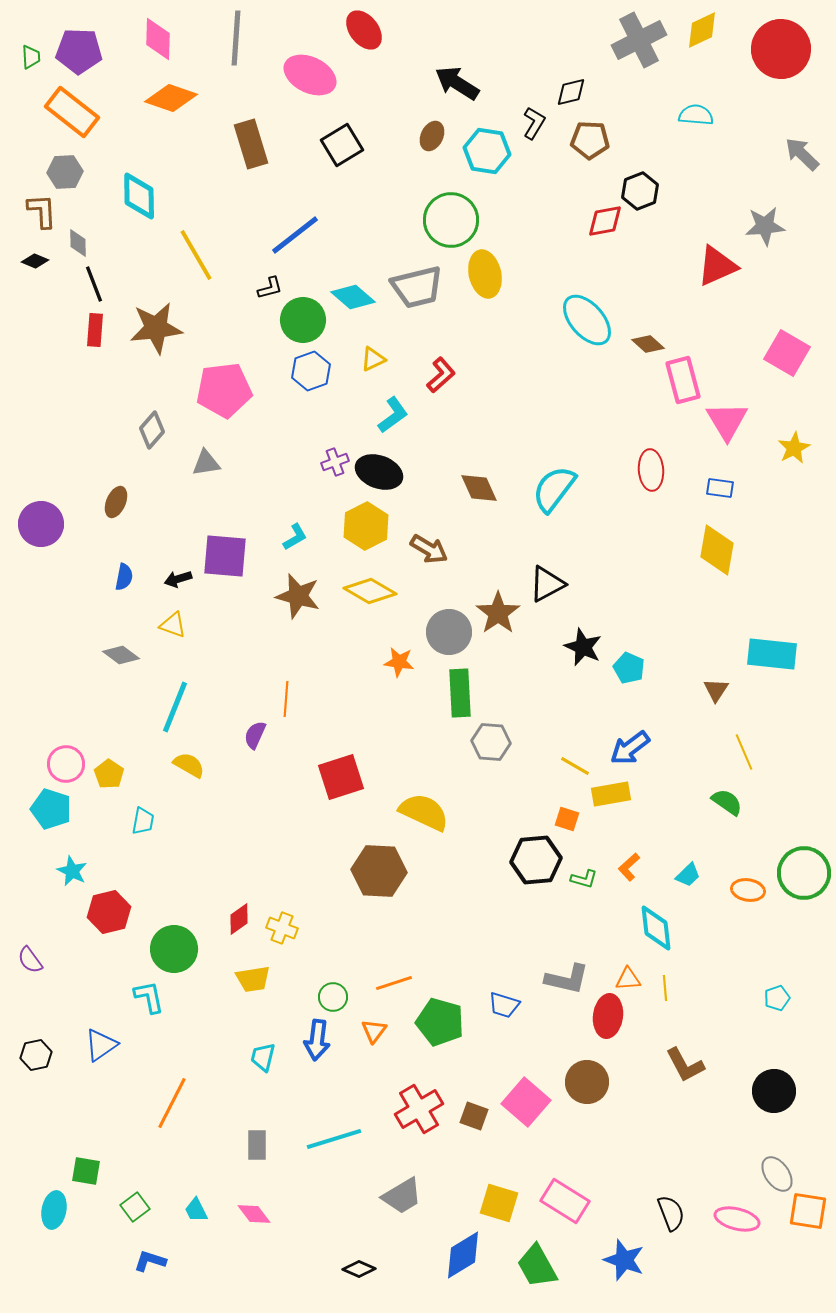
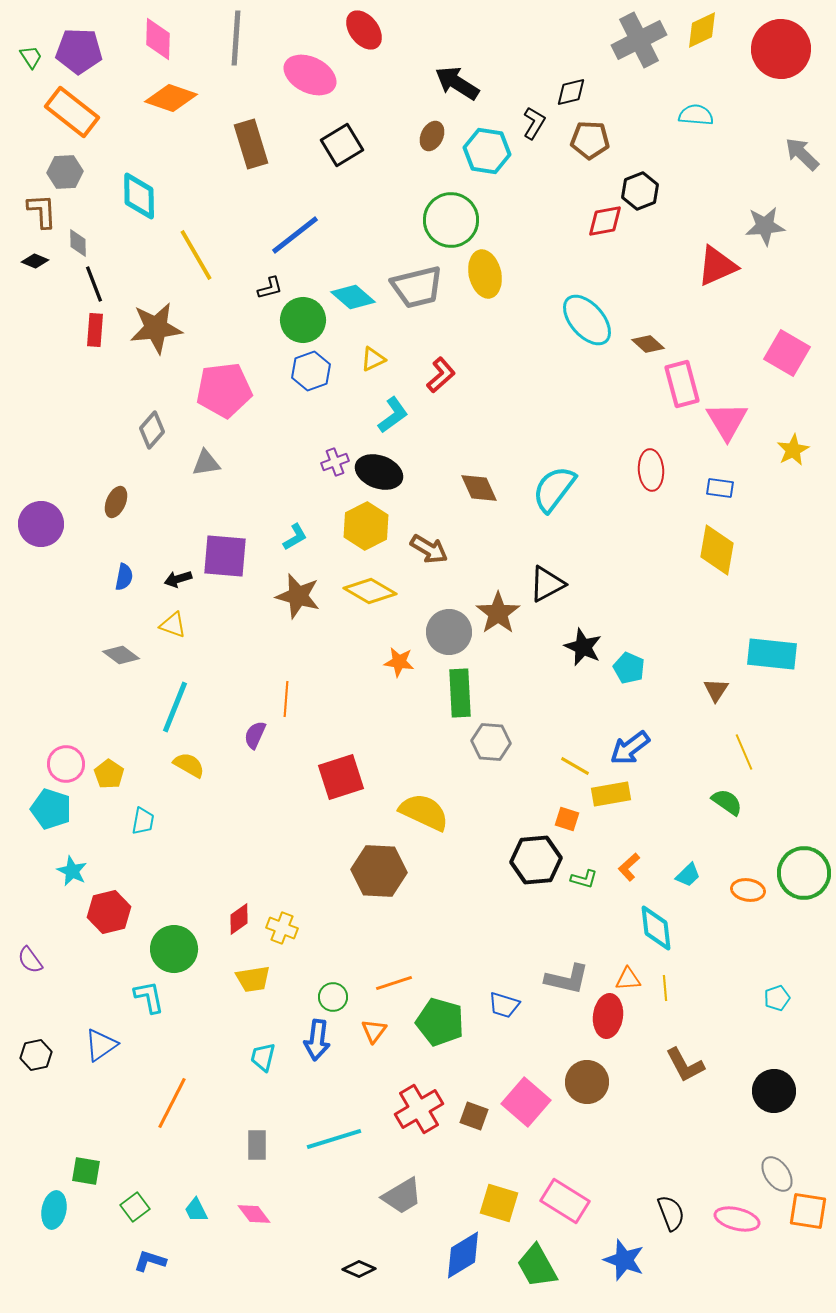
green trapezoid at (31, 57): rotated 30 degrees counterclockwise
pink rectangle at (683, 380): moved 1 px left, 4 px down
yellow star at (794, 448): moved 1 px left, 2 px down
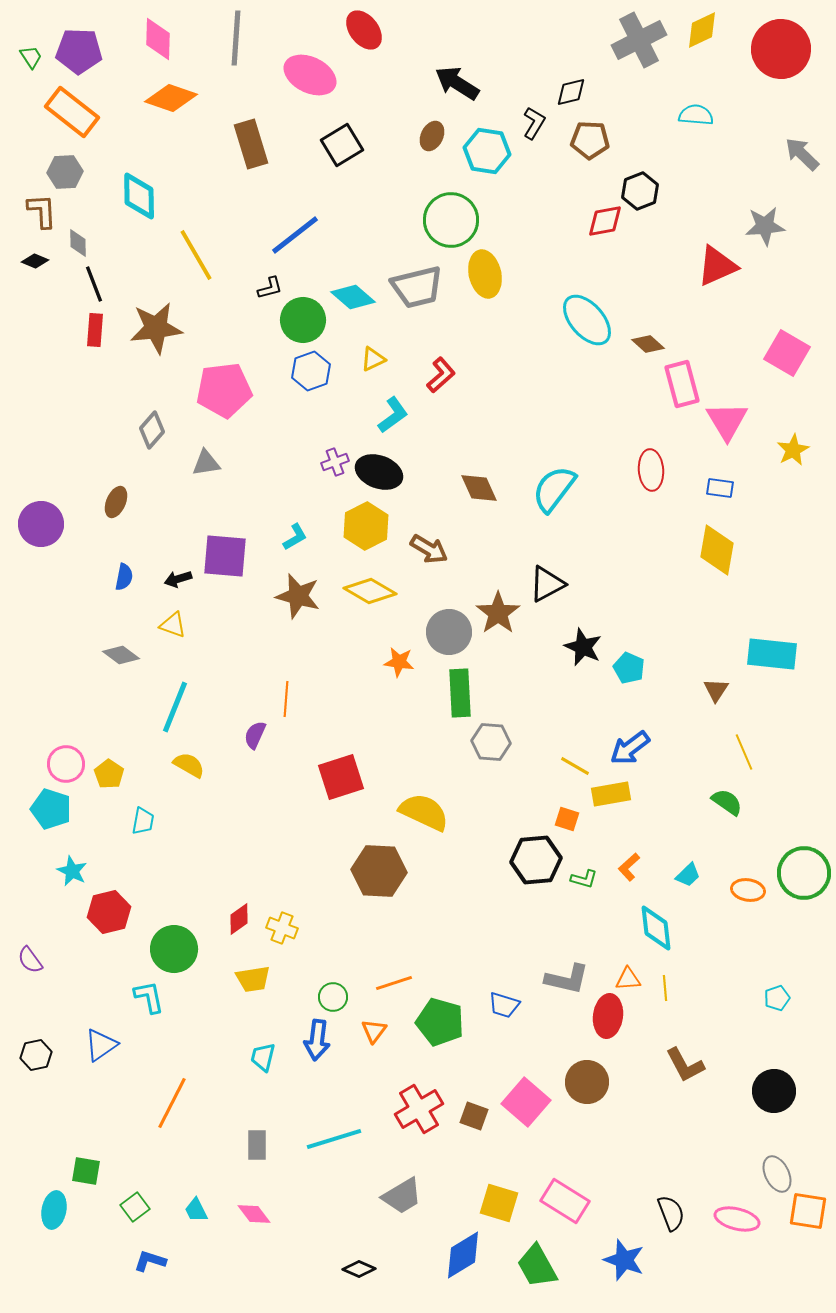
gray ellipse at (777, 1174): rotated 9 degrees clockwise
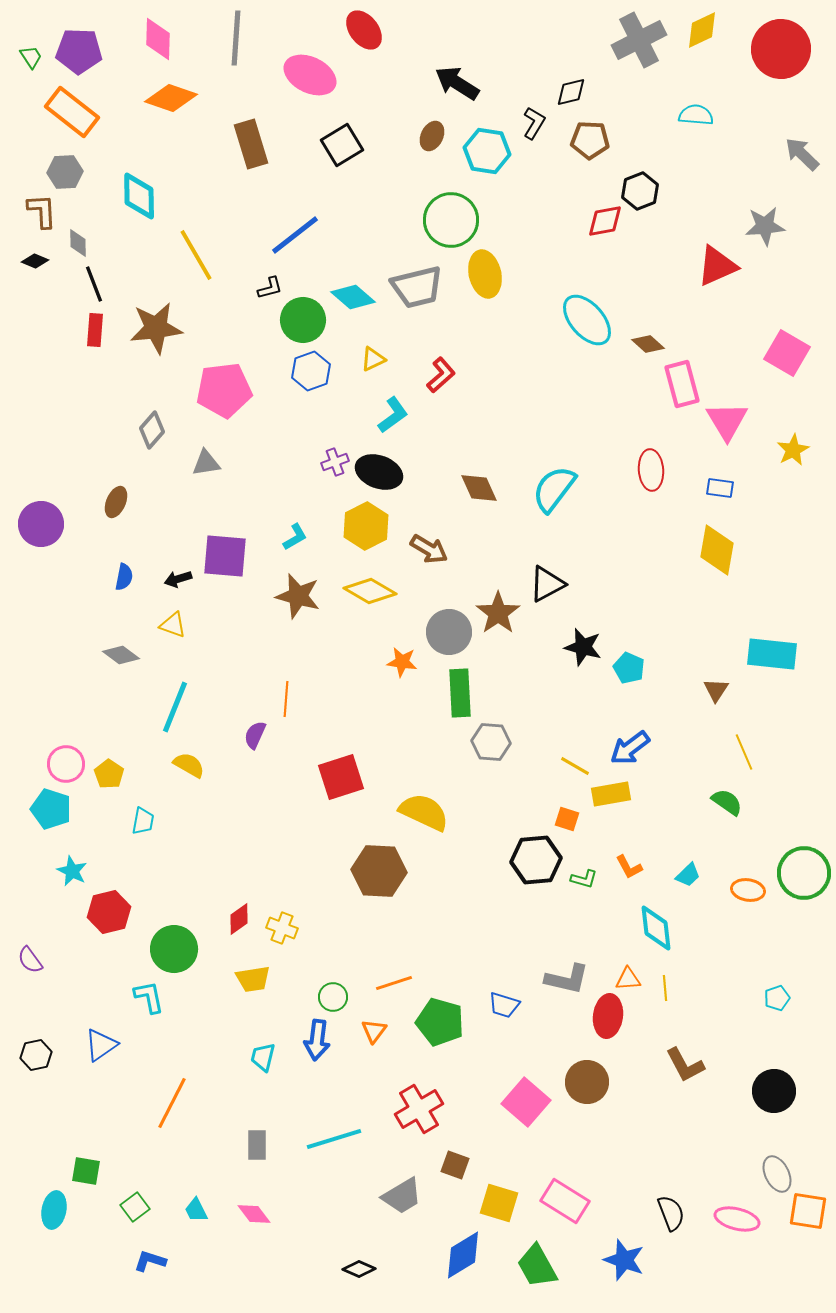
black star at (583, 647): rotated 9 degrees counterclockwise
orange star at (399, 662): moved 3 px right
orange L-shape at (629, 867): rotated 76 degrees counterclockwise
brown square at (474, 1116): moved 19 px left, 49 px down
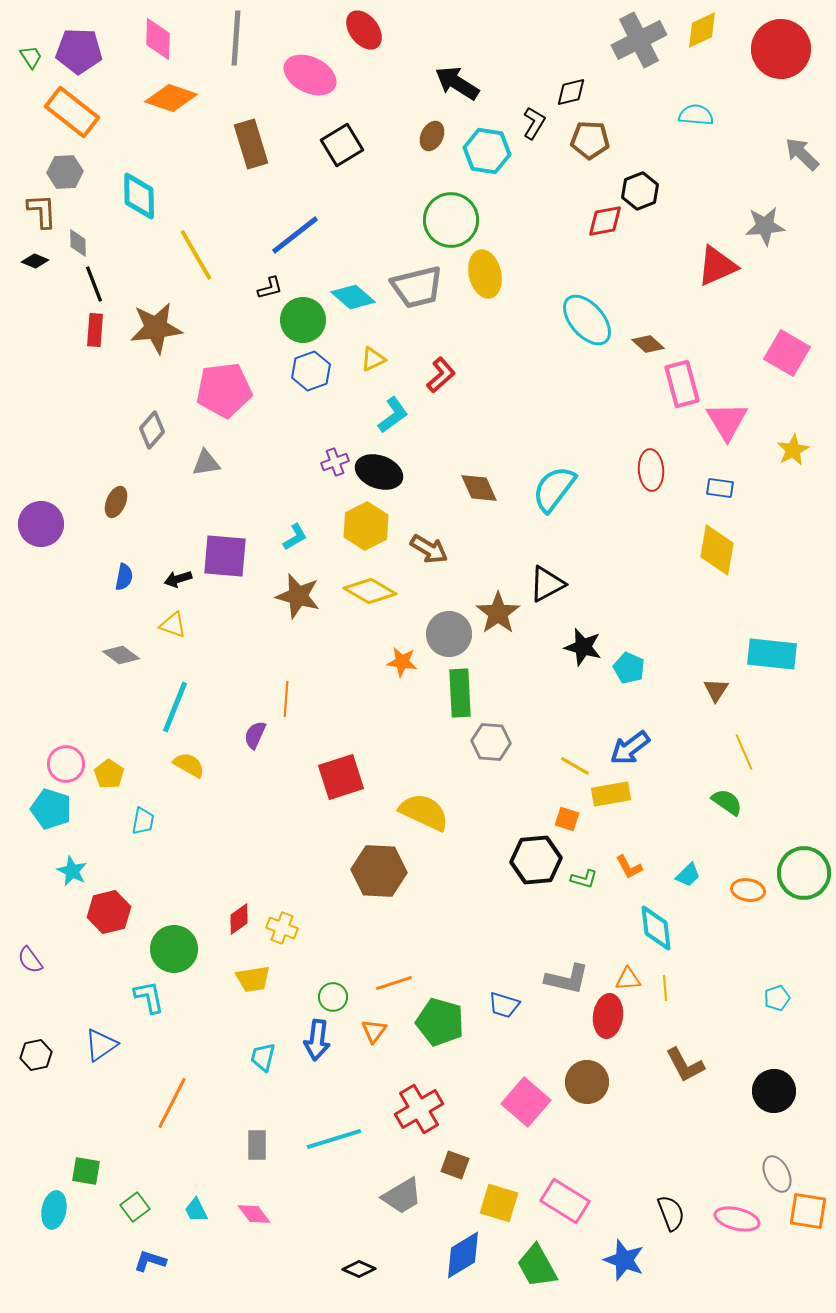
gray circle at (449, 632): moved 2 px down
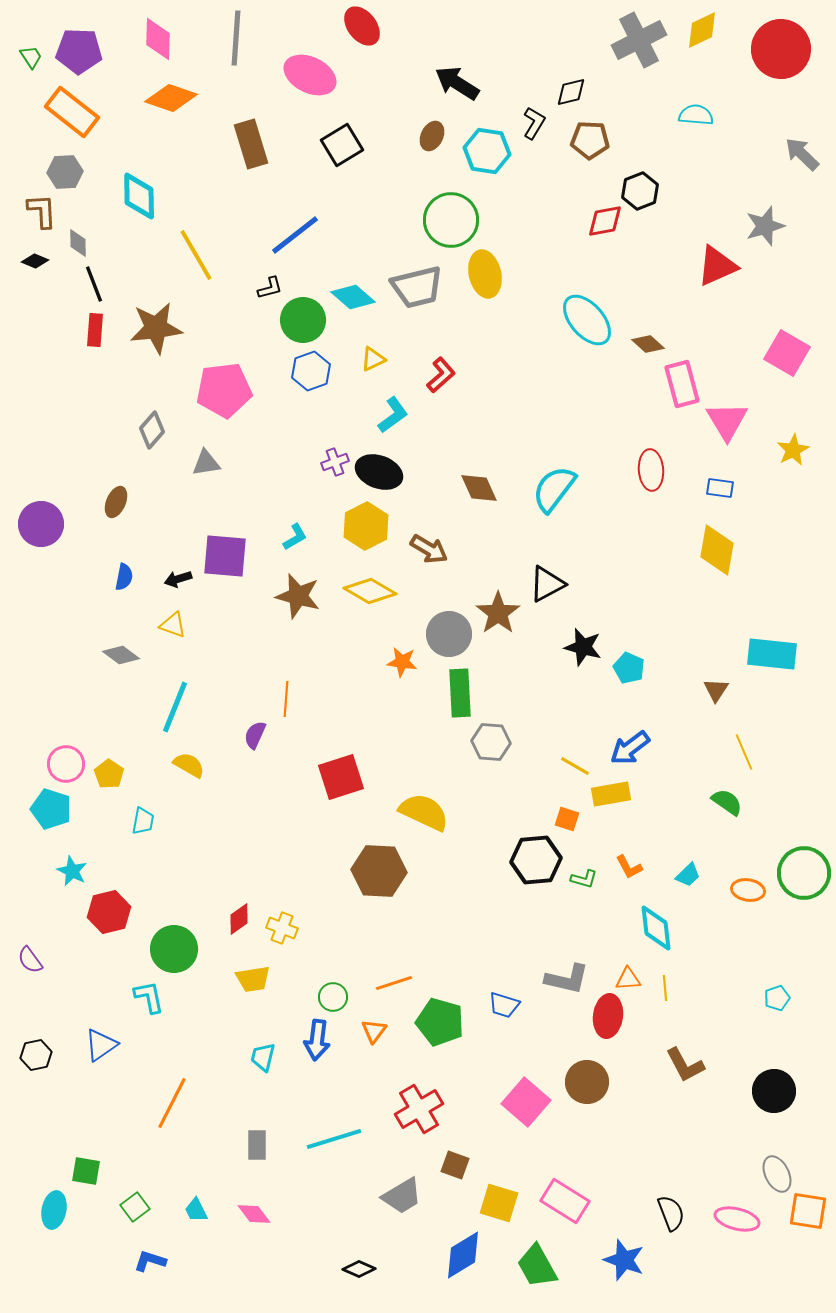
red ellipse at (364, 30): moved 2 px left, 4 px up
gray star at (765, 226): rotated 12 degrees counterclockwise
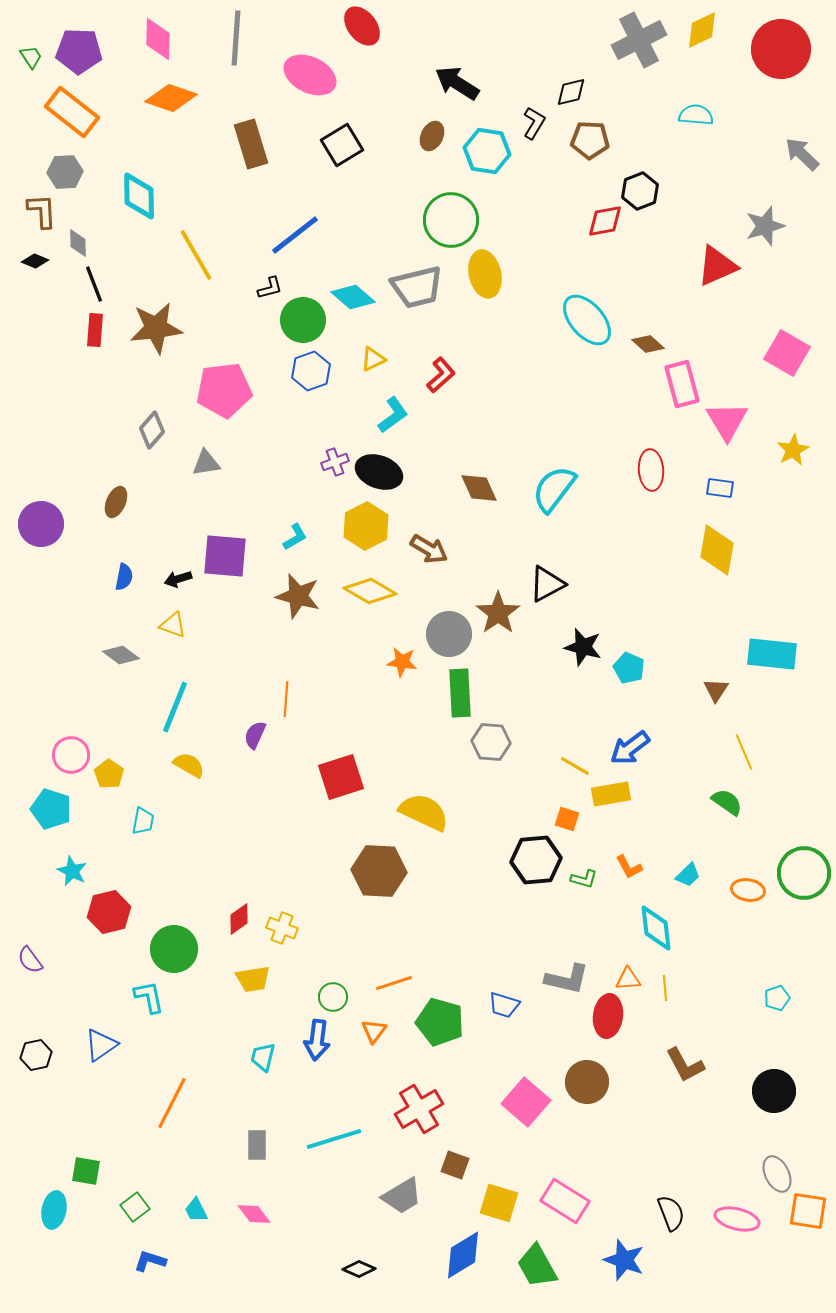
pink circle at (66, 764): moved 5 px right, 9 px up
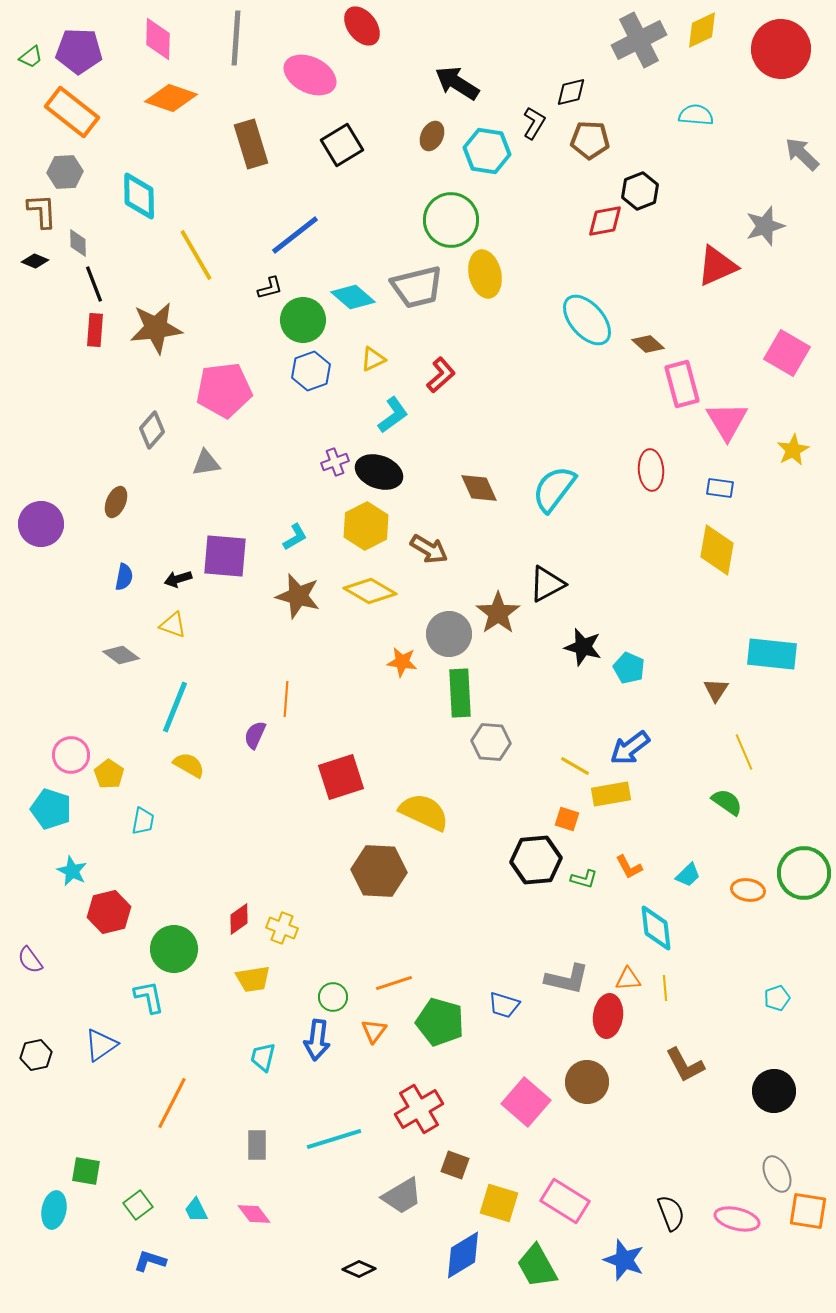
green trapezoid at (31, 57): rotated 85 degrees clockwise
green square at (135, 1207): moved 3 px right, 2 px up
